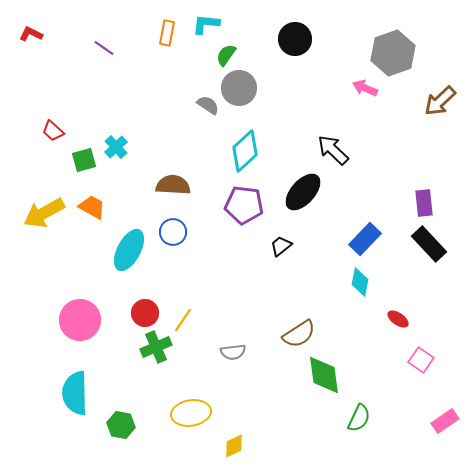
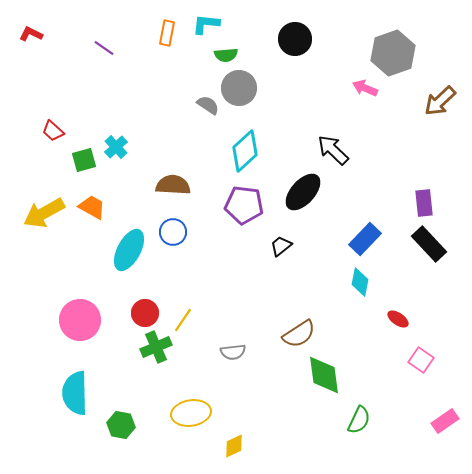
green semicircle at (226, 55): rotated 130 degrees counterclockwise
green semicircle at (359, 418): moved 2 px down
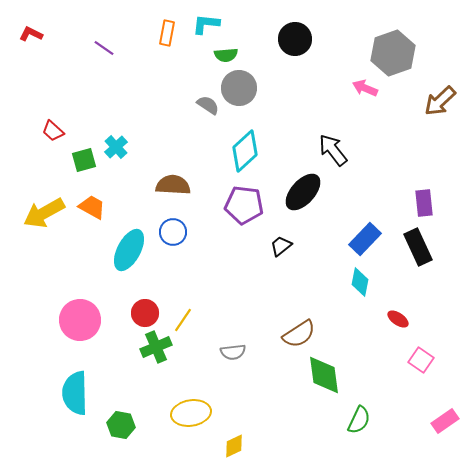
black arrow at (333, 150): rotated 8 degrees clockwise
black rectangle at (429, 244): moved 11 px left, 3 px down; rotated 18 degrees clockwise
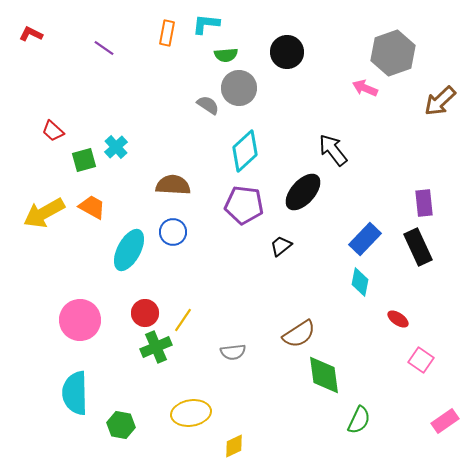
black circle at (295, 39): moved 8 px left, 13 px down
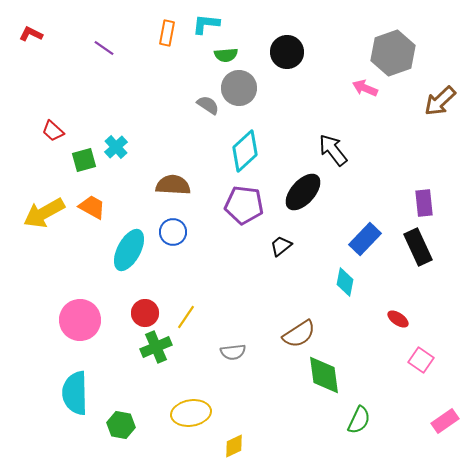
cyan diamond at (360, 282): moved 15 px left
yellow line at (183, 320): moved 3 px right, 3 px up
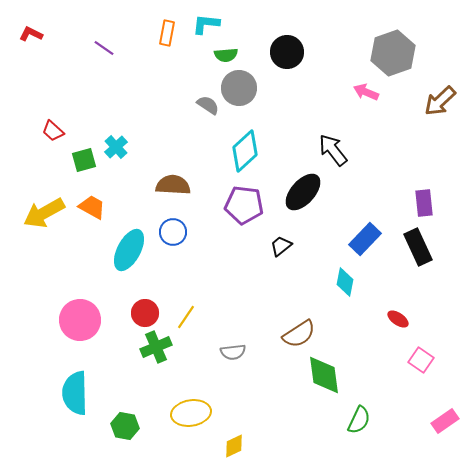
pink arrow at (365, 88): moved 1 px right, 4 px down
green hexagon at (121, 425): moved 4 px right, 1 px down
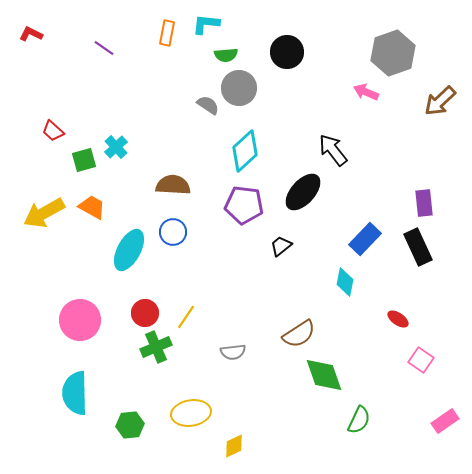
green diamond at (324, 375): rotated 12 degrees counterclockwise
green hexagon at (125, 426): moved 5 px right, 1 px up; rotated 16 degrees counterclockwise
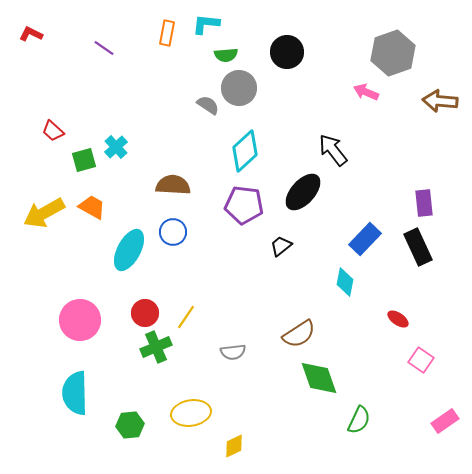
brown arrow at (440, 101): rotated 48 degrees clockwise
green diamond at (324, 375): moved 5 px left, 3 px down
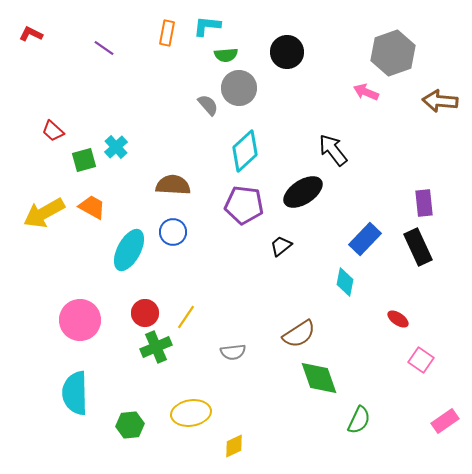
cyan L-shape at (206, 24): moved 1 px right, 2 px down
gray semicircle at (208, 105): rotated 15 degrees clockwise
black ellipse at (303, 192): rotated 15 degrees clockwise
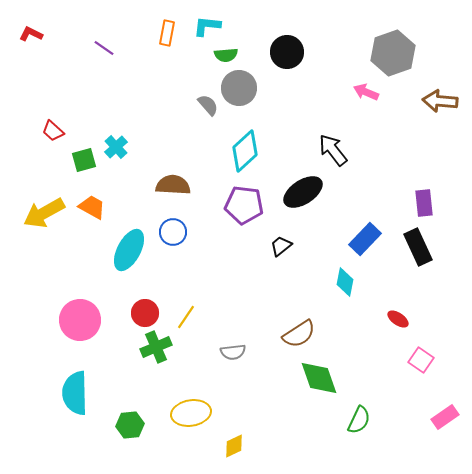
pink rectangle at (445, 421): moved 4 px up
